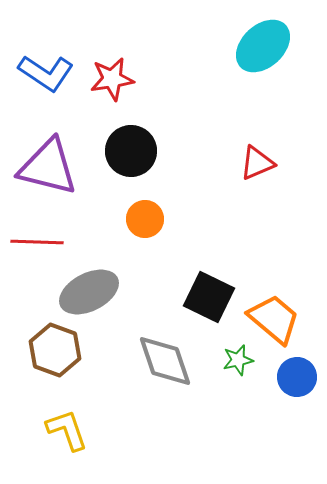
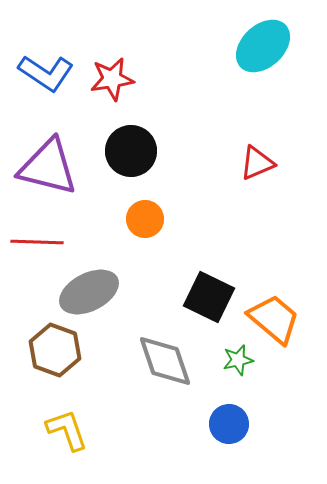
blue circle: moved 68 px left, 47 px down
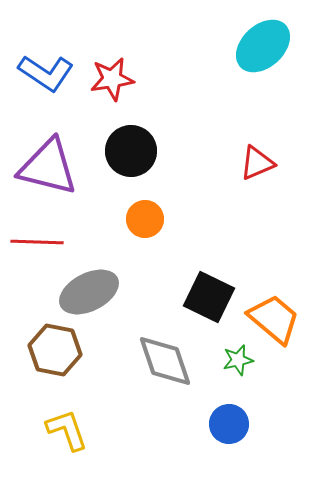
brown hexagon: rotated 9 degrees counterclockwise
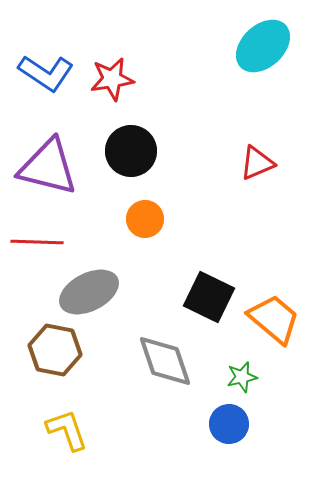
green star: moved 4 px right, 17 px down
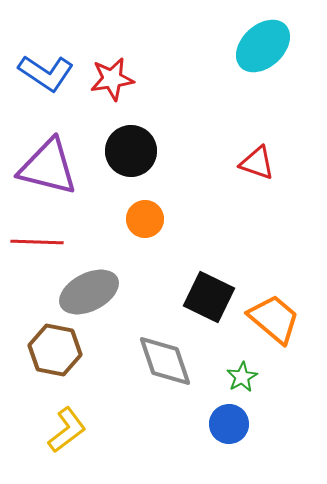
red triangle: rotated 42 degrees clockwise
green star: rotated 16 degrees counterclockwise
yellow L-shape: rotated 72 degrees clockwise
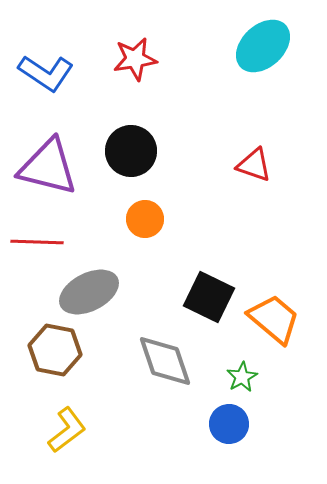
red star: moved 23 px right, 20 px up
red triangle: moved 3 px left, 2 px down
